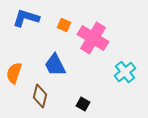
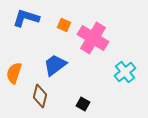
blue trapezoid: rotated 80 degrees clockwise
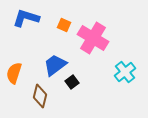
black square: moved 11 px left, 22 px up; rotated 24 degrees clockwise
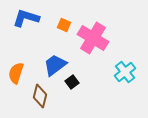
orange semicircle: moved 2 px right
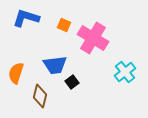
blue trapezoid: rotated 150 degrees counterclockwise
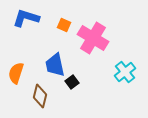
blue trapezoid: rotated 85 degrees clockwise
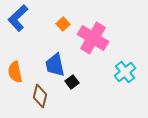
blue L-shape: moved 8 px left; rotated 60 degrees counterclockwise
orange square: moved 1 px left, 1 px up; rotated 24 degrees clockwise
orange semicircle: moved 1 px left, 1 px up; rotated 30 degrees counterclockwise
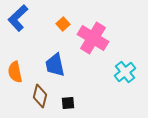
black square: moved 4 px left, 21 px down; rotated 32 degrees clockwise
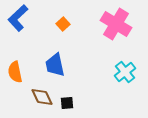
pink cross: moved 23 px right, 14 px up
brown diamond: moved 2 px right, 1 px down; rotated 40 degrees counterclockwise
black square: moved 1 px left
